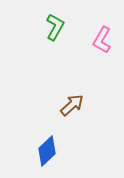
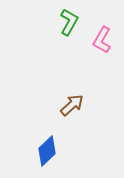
green L-shape: moved 14 px right, 5 px up
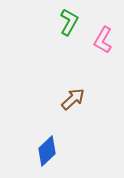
pink L-shape: moved 1 px right
brown arrow: moved 1 px right, 6 px up
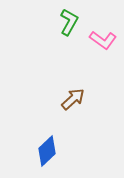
pink L-shape: rotated 84 degrees counterclockwise
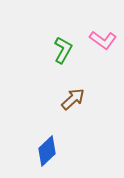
green L-shape: moved 6 px left, 28 px down
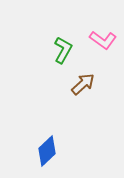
brown arrow: moved 10 px right, 15 px up
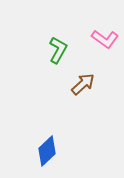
pink L-shape: moved 2 px right, 1 px up
green L-shape: moved 5 px left
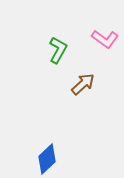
blue diamond: moved 8 px down
